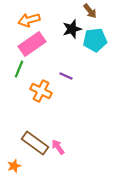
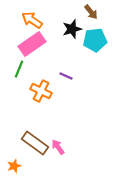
brown arrow: moved 1 px right, 1 px down
orange arrow: moved 3 px right; rotated 50 degrees clockwise
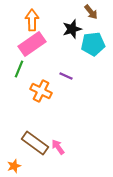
orange arrow: rotated 55 degrees clockwise
cyan pentagon: moved 2 px left, 4 px down
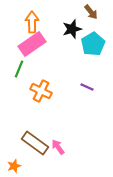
orange arrow: moved 2 px down
cyan pentagon: rotated 25 degrees counterclockwise
purple line: moved 21 px right, 11 px down
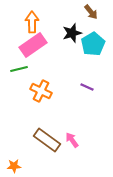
black star: moved 4 px down
pink rectangle: moved 1 px right, 1 px down
green line: rotated 54 degrees clockwise
brown rectangle: moved 12 px right, 3 px up
pink arrow: moved 14 px right, 7 px up
orange star: rotated 16 degrees clockwise
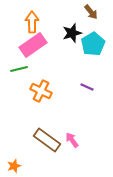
orange star: rotated 16 degrees counterclockwise
